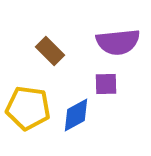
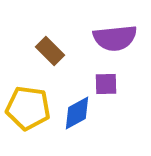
purple semicircle: moved 3 px left, 4 px up
blue diamond: moved 1 px right, 2 px up
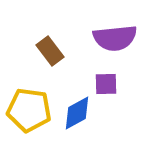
brown rectangle: rotated 8 degrees clockwise
yellow pentagon: moved 1 px right, 2 px down
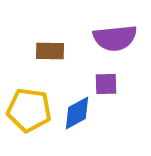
brown rectangle: rotated 52 degrees counterclockwise
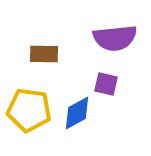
brown rectangle: moved 6 px left, 3 px down
purple square: rotated 15 degrees clockwise
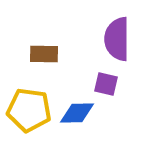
purple semicircle: moved 2 px right, 1 px down; rotated 96 degrees clockwise
blue diamond: rotated 27 degrees clockwise
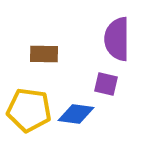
blue diamond: moved 1 px left, 1 px down; rotated 9 degrees clockwise
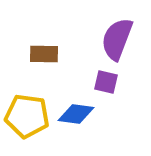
purple semicircle: rotated 21 degrees clockwise
purple square: moved 2 px up
yellow pentagon: moved 2 px left, 6 px down
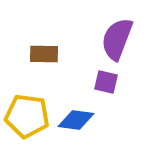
blue diamond: moved 6 px down
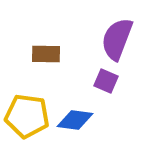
brown rectangle: moved 2 px right
purple square: moved 1 px up; rotated 10 degrees clockwise
blue diamond: moved 1 px left
